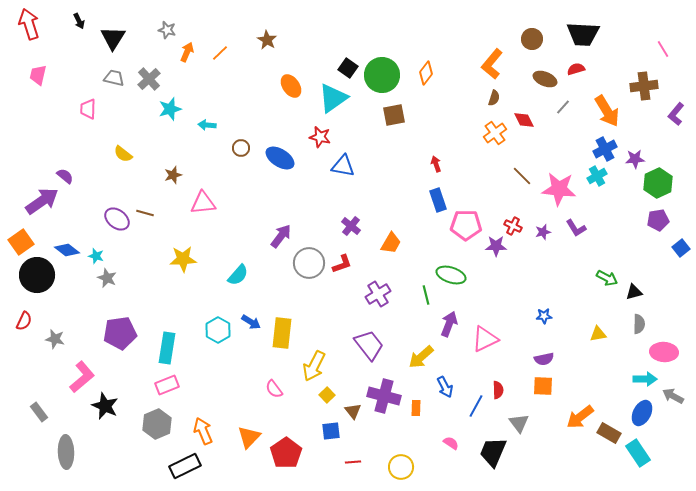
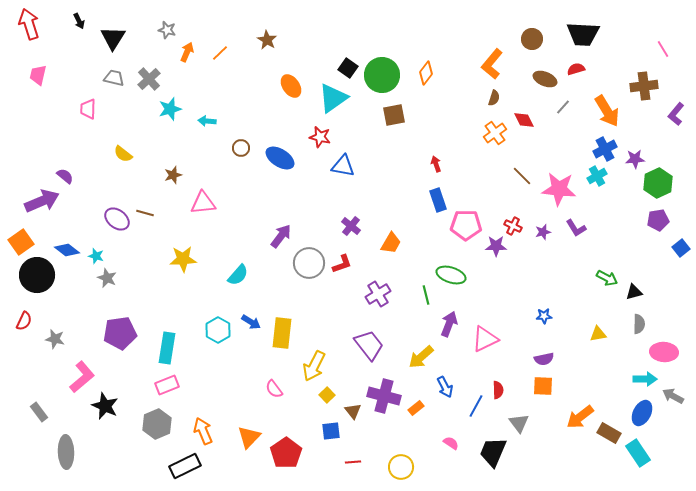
cyan arrow at (207, 125): moved 4 px up
purple arrow at (42, 201): rotated 12 degrees clockwise
orange rectangle at (416, 408): rotated 49 degrees clockwise
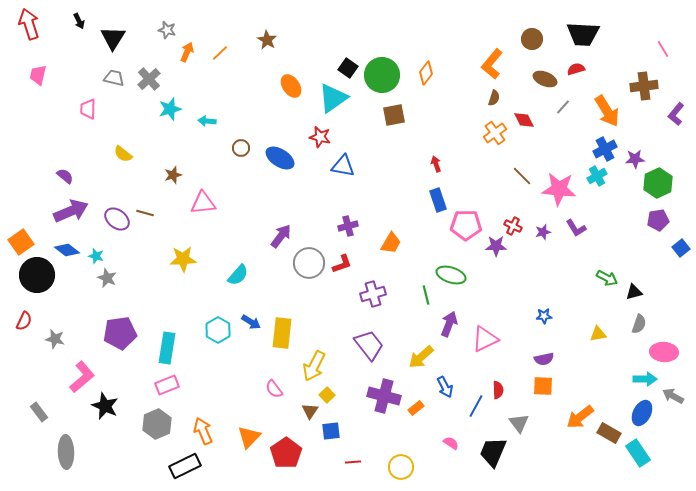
purple arrow at (42, 201): moved 29 px right, 10 px down
purple cross at (351, 226): moved 3 px left; rotated 36 degrees clockwise
purple cross at (378, 294): moved 5 px left; rotated 15 degrees clockwise
gray semicircle at (639, 324): rotated 18 degrees clockwise
brown triangle at (353, 411): moved 43 px left; rotated 12 degrees clockwise
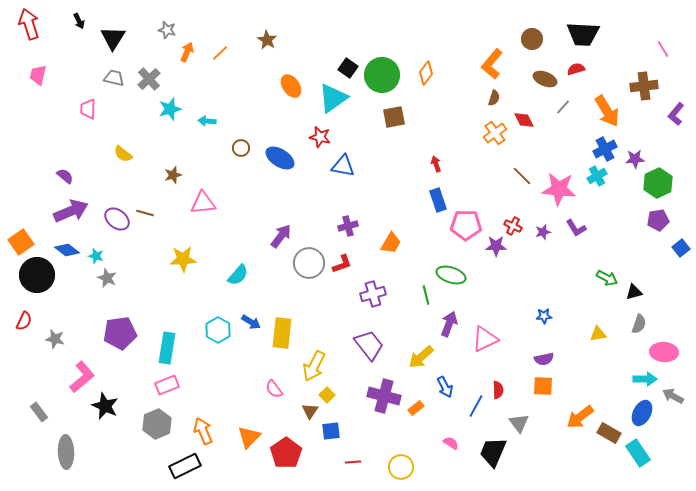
brown square at (394, 115): moved 2 px down
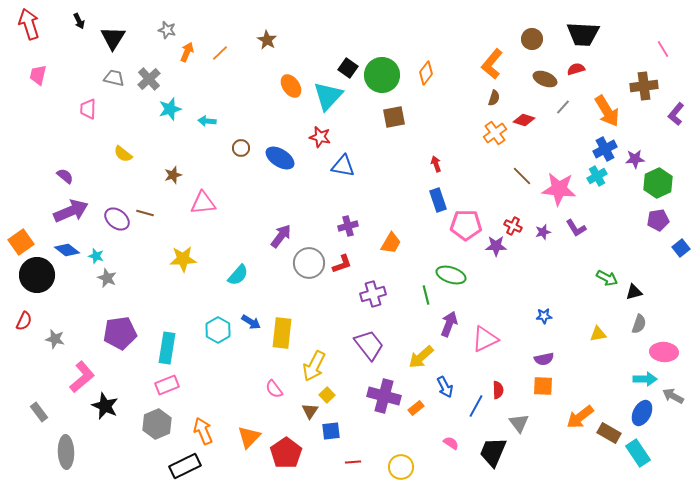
cyan triangle at (333, 98): moved 5 px left, 2 px up; rotated 12 degrees counterclockwise
red diamond at (524, 120): rotated 45 degrees counterclockwise
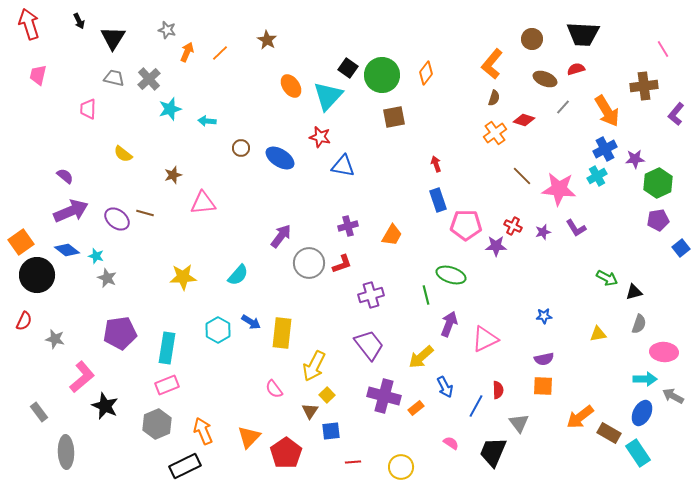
orange trapezoid at (391, 243): moved 1 px right, 8 px up
yellow star at (183, 259): moved 18 px down
purple cross at (373, 294): moved 2 px left, 1 px down
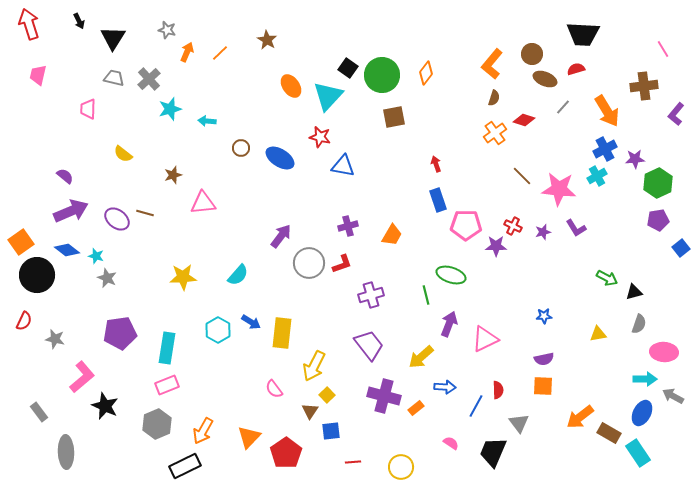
brown circle at (532, 39): moved 15 px down
blue arrow at (445, 387): rotated 60 degrees counterclockwise
orange arrow at (203, 431): rotated 128 degrees counterclockwise
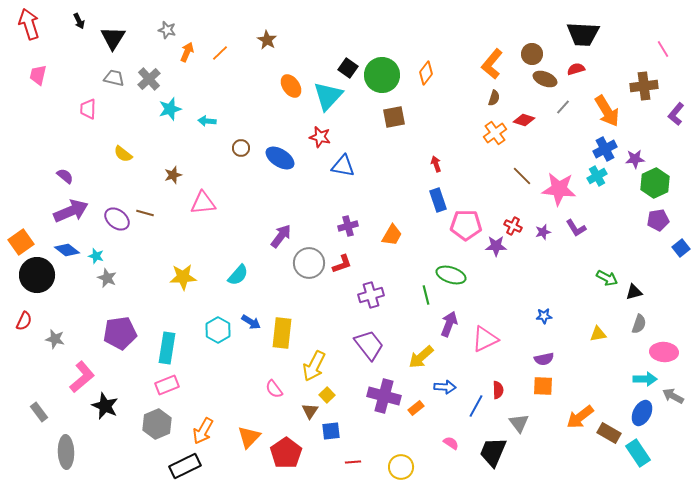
green hexagon at (658, 183): moved 3 px left
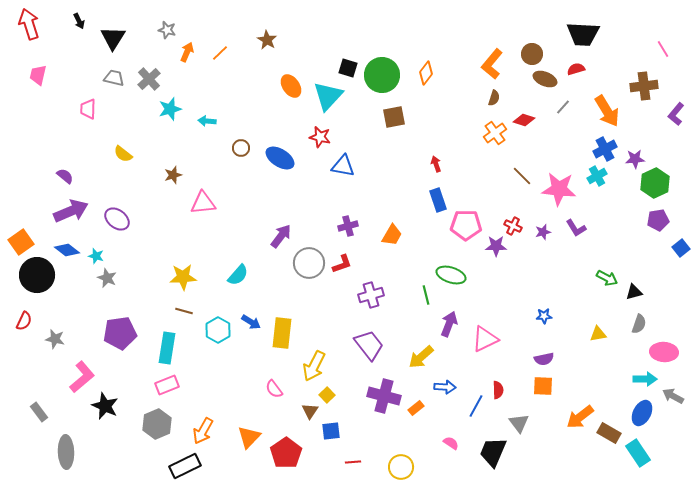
black square at (348, 68): rotated 18 degrees counterclockwise
brown line at (145, 213): moved 39 px right, 98 px down
